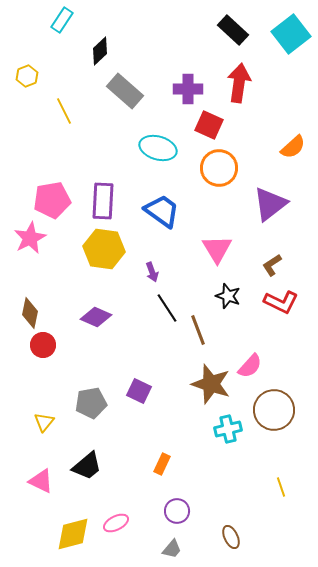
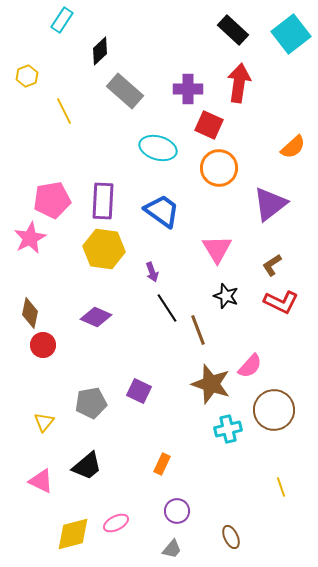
black star at (228, 296): moved 2 px left
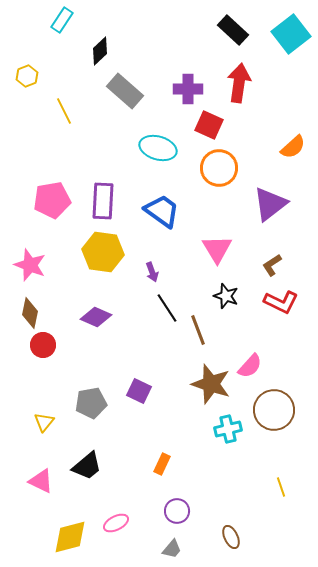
pink star at (30, 238): moved 27 px down; rotated 24 degrees counterclockwise
yellow hexagon at (104, 249): moved 1 px left, 3 px down
yellow diamond at (73, 534): moved 3 px left, 3 px down
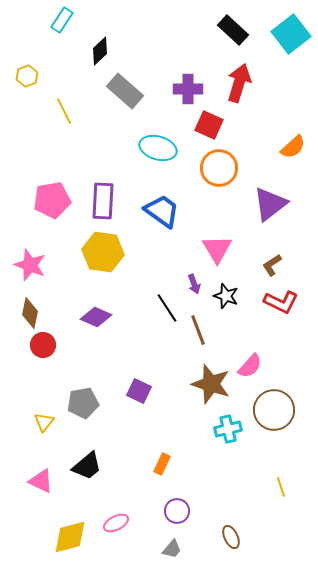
red arrow at (239, 83): rotated 9 degrees clockwise
purple arrow at (152, 272): moved 42 px right, 12 px down
gray pentagon at (91, 403): moved 8 px left
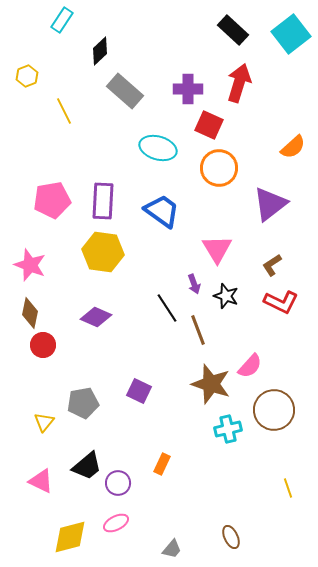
yellow line at (281, 487): moved 7 px right, 1 px down
purple circle at (177, 511): moved 59 px left, 28 px up
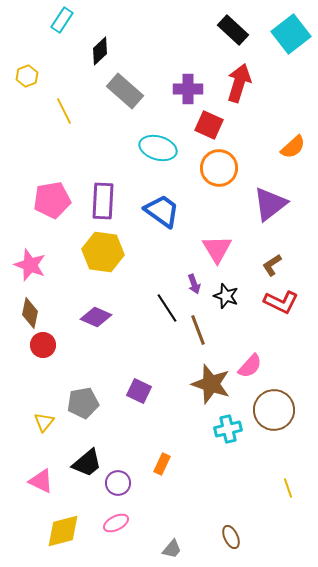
black trapezoid at (87, 466): moved 3 px up
yellow diamond at (70, 537): moved 7 px left, 6 px up
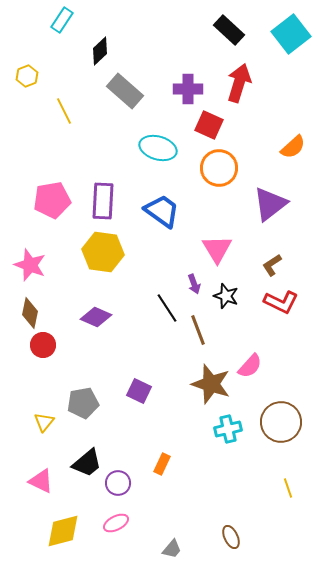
black rectangle at (233, 30): moved 4 px left
brown circle at (274, 410): moved 7 px right, 12 px down
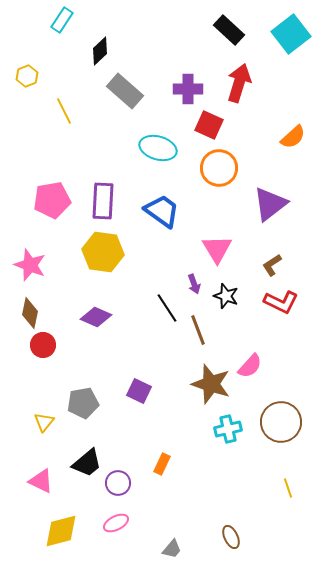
orange semicircle at (293, 147): moved 10 px up
yellow diamond at (63, 531): moved 2 px left
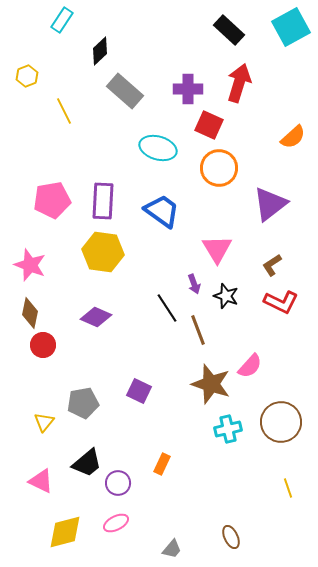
cyan square at (291, 34): moved 7 px up; rotated 9 degrees clockwise
yellow diamond at (61, 531): moved 4 px right, 1 px down
